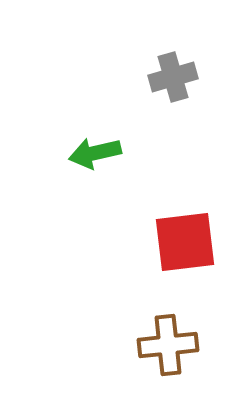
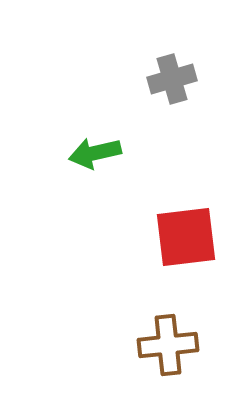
gray cross: moved 1 px left, 2 px down
red square: moved 1 px right, 5 px up
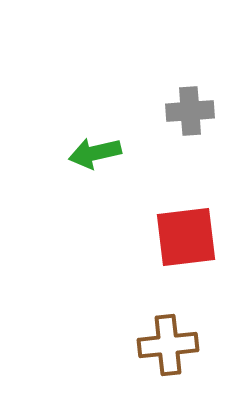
gray cross: moved 18 px right, 32 px down; rotated 12 degrees clockwise
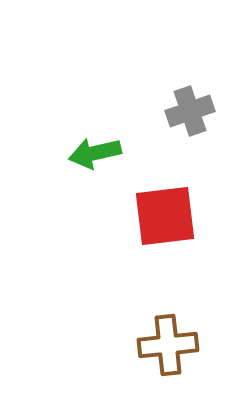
gray cross: rotated 15 degrees counterclockwise
red square: moved 21 px left, 21 px up
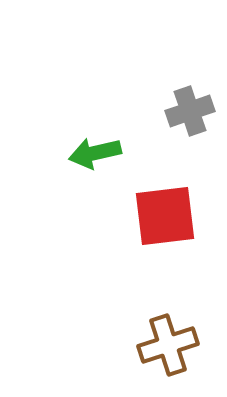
brown cross: rotated 12 degrees counterclockwise
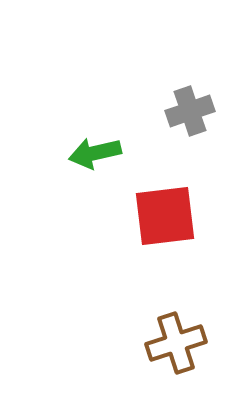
brown cross: moved 8 px right, 2 px up
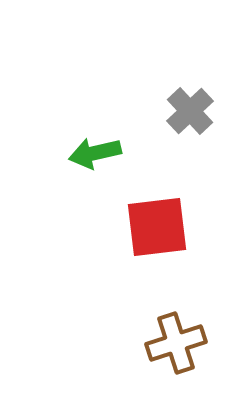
gray cross: rotated 24 degrees counterclockwise
red square: moved 8 px left, 11 px down
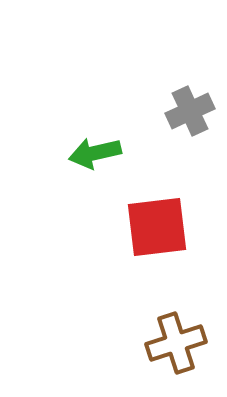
gray cross: rotated 18 degrees clockwise
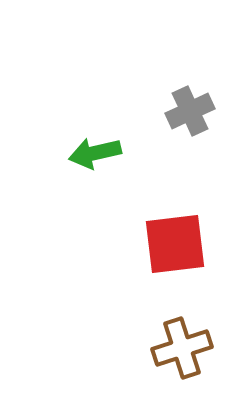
red square: moved 18 px right, 17 px down
brown cross: moved 6 px right, 5 px down
